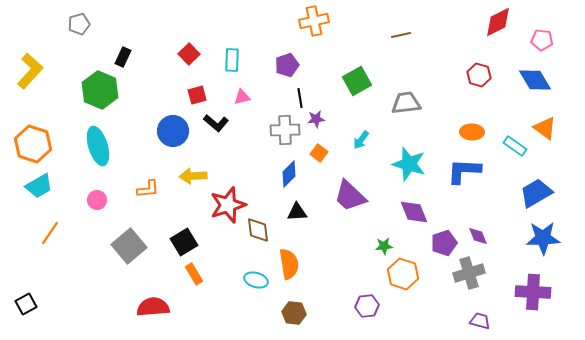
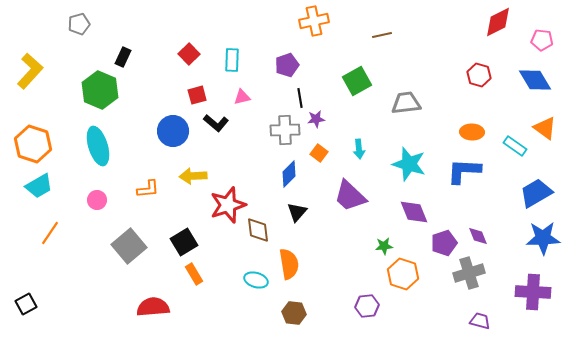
brown line at (401, 35): moved 19 px left
cyan arrow at (361, 140): moved 2 px left, 9 px down; rotated 42 degrees counterclockwise
black triangle at (297, 212): rotated 45 degrees counterclockwise
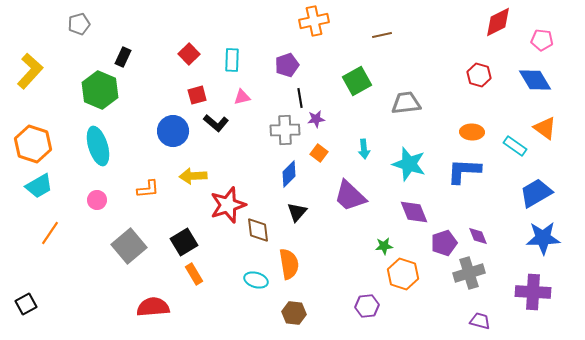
cyan arrow at (359, 149): moved 5 px right
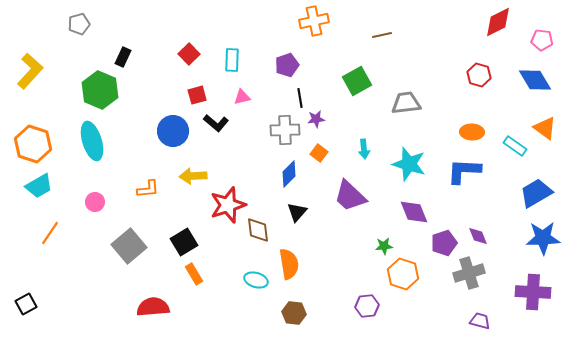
cyan ellipse at (98, 146): moved 6 px left, 5 px up
pink circle at (97, 200): moved 2 px left, 2 px down
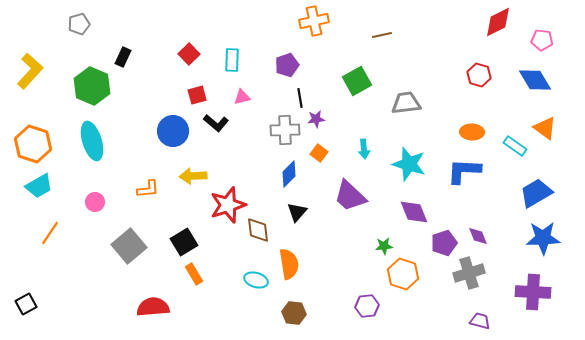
green hexagon at (100, 90): moved 8 px left, 4 px up
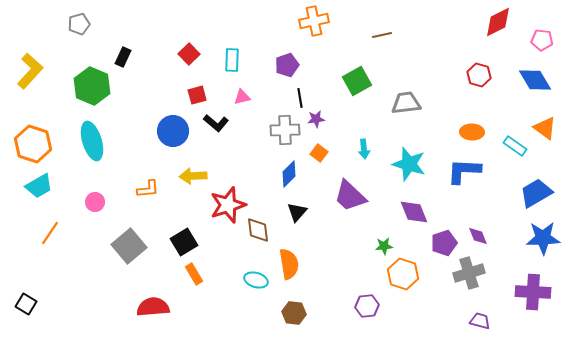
black square at (26, 304): rotated 30 degrees counterclockwise
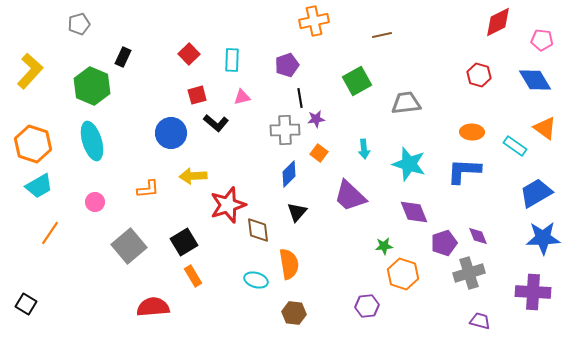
blue circle at (173, 131): moved 2 px left, 2 px down
orange rectangle at (194, 274): moved 1 px left, 2 px down
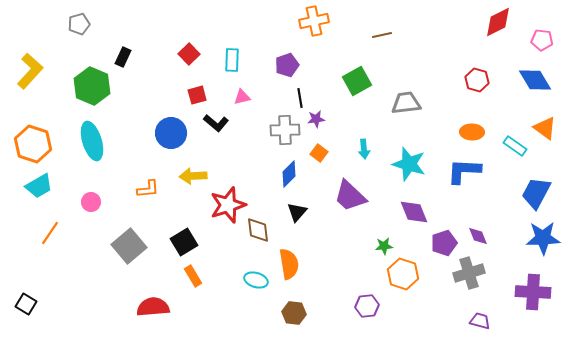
red hexagon at (479, 75): moved 2 px left, 5 px down
blue trapezoid at (536, 193): rotated 32 degrees counterclockwise
pink circle at (95, 202): moved 4 px left
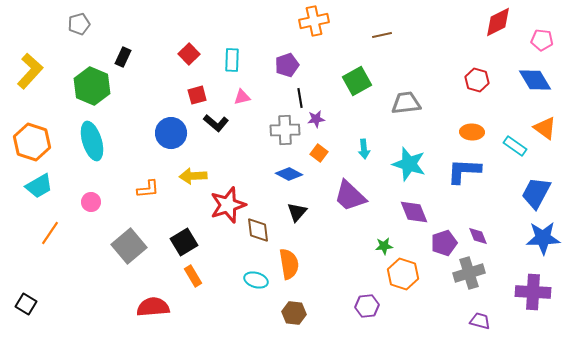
orange hexagon at (33, 144): moved 1 px left, 2 px up
blue diamond at (289, 174): rotated 72 degrees clockwise
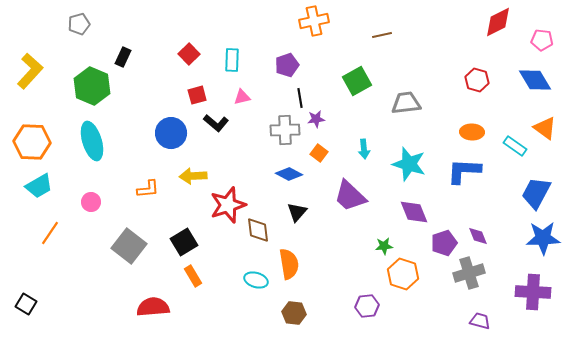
orange hexagon at (32, 142): rotated 15 degrees counterclockwise
gray square at (129, 246): rotated 12 degrees counterclockwise
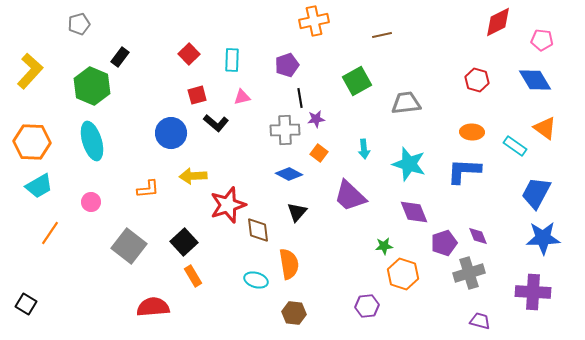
black rectangle at (123, 57): moved 3 px left; rotated 12 degrees clockwise
black square at (184, 242): rotated 12 degrees counterclockwise
